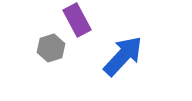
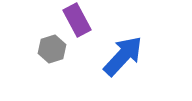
gray hexagon: moved 1 px right, 1 px down
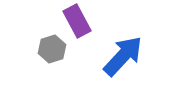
purple rectangle: moved 1 px down
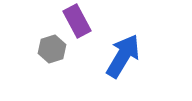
blue arrow: rotated 12 degrees counterclockwise
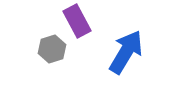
blue arrow: moved 3 px right, 4 px up
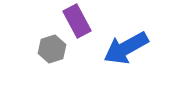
blue arrow: moved 4 px up; rotated 150 degrees counterclockwise
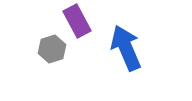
blue arrow: rotated 96 degrees clockwise
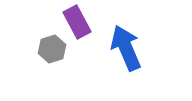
purple rectangle: moved 1 px down
